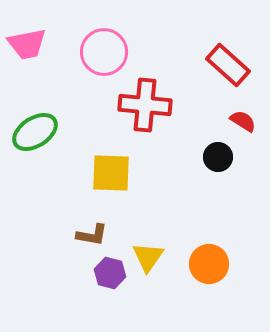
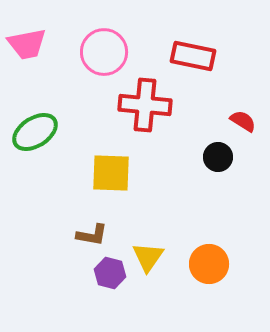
red rectangle: moved 35 px left, 9 px up; rotated 30 degrees counterclockwise
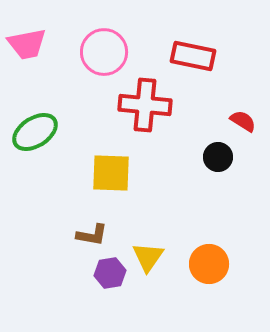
purple hexagon: rotated 24 degrees counterclockwise
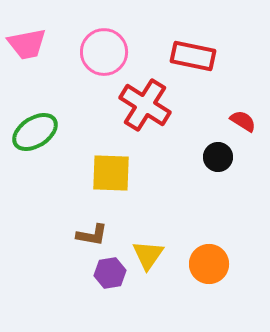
red cross: rotated 27 degrees clockwise
yellow triangle: moved 2 px up
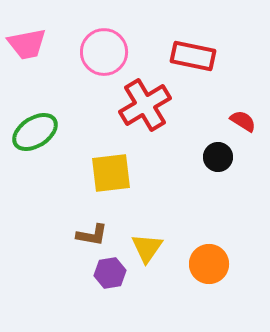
red cross: rotated 27 degrees clockwise
yellow square: rotated 9 degrees counterclockwise
yellow triangle: moved 1 px left, 7 px up
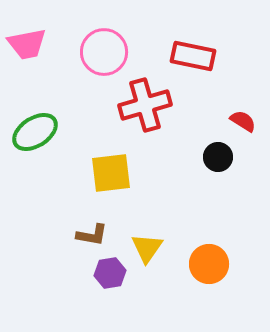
red cross: rotated 15 degrees clockwise
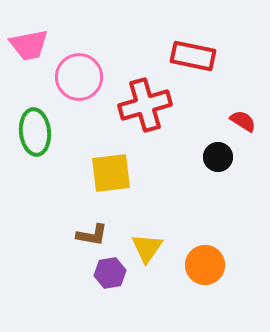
pink trapezoid: moved 2 px right, 1 px down
pink circle: moved 25 px left, 25 px down
green ellipse: rotated 63 degrees counterclockwise
orange circle: moved 4 px left, 1 px down
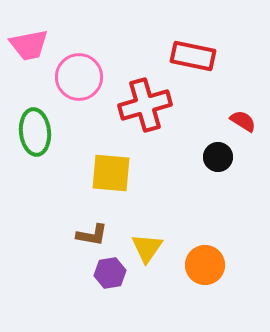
yellow square: rotated 12 degrees clockwise
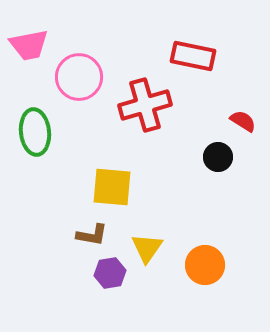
yellow square: moved 1 px right, 14 px down
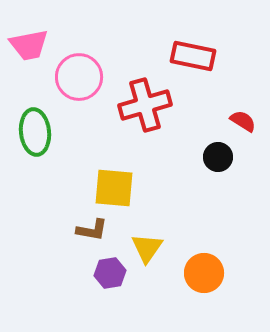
yellow square: moved 2 px right, 1 px down
brown L-shape: moved 5 px up
orange circle: moved 1 px left, 8 px down
